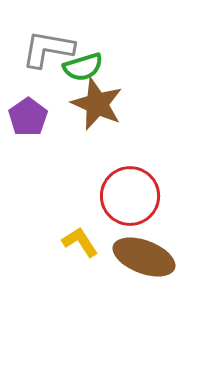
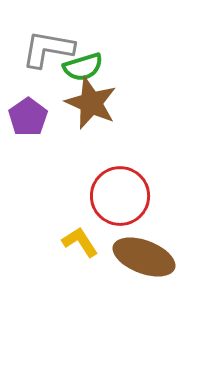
brown star: moved 6 px left, 1 px up
red circle: moved 10 px left
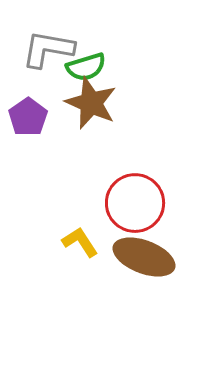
green semicircle: moved 3 px right
red circle: moved 15 px right, 7 px down
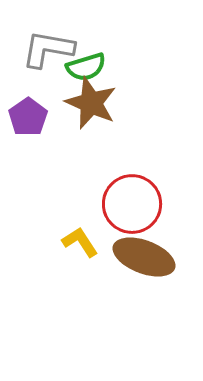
red circle: moved 3 px left, 1 px down
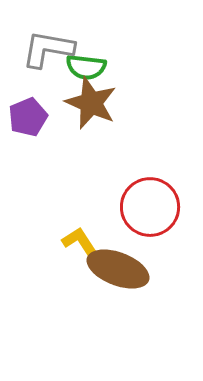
green semicircle: rotated 24 degrees clockwise
purple pentagon: rotated 12 degrees clockwise
red circle: moved 18 px right, 3 px down
brown ellipse: moved 26 px left, 12 px down
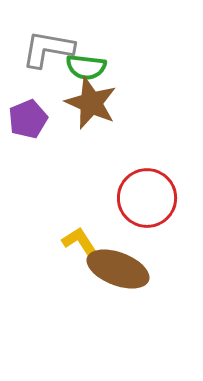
purple pentagon: moved 2 px down
red circle: moved 3 px left, 9 px up
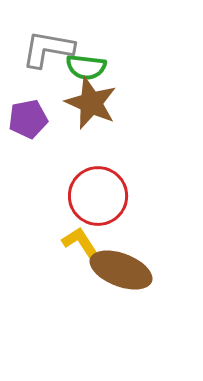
purple pentagon: rotated 12 degrees clockwise
red circle: moved 49 px left, 2 px up
brown ellipse: moved 3 px right, 1 px down
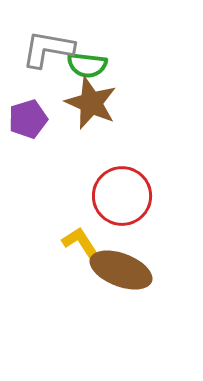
green semicircle: moved 1 px right, 2 px up
purple pentagon: rotated 6 degrees counterclockwise
red circle: moved 24 px right
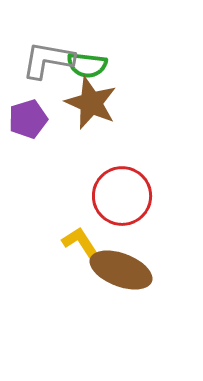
gray L-shape: moved 11 px down
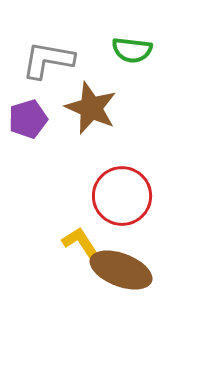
green semicircle: moved 45 px right, 15 px up
brown star: moved 5 px down
